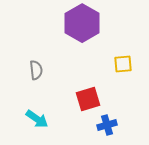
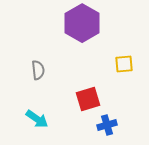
yellow square: moved 1 px right
gray semicircle: moved 2 px right
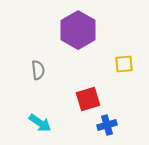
purple hexagon: moved 4 px left, 7 px down
cyan arrow: moved 3 px right, 4 px down
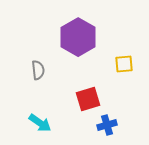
purple hexagon: moved 7 px down
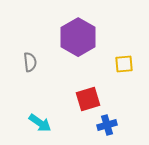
gray semicircle: moved 8 px left, 8 px up
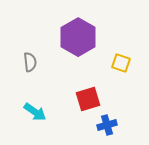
yellow square: moved 3 px left, 1 px up; rotated 24 degrees clockwise
cyan arrow: moved 5 px left, 11 px up
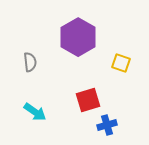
red square: moved 1 px down
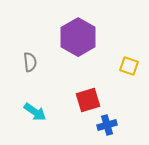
yellow square: moved 8 px right, 3 px down
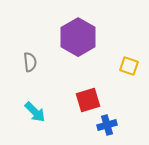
cyan arrow: rotated 10 degrees clockwise
